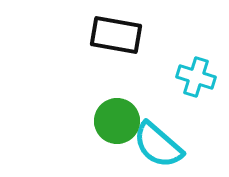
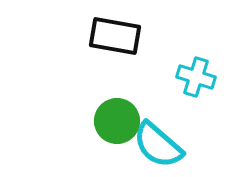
black rectangle: moved 1 px left, 1 px down
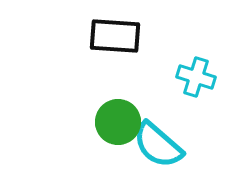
black rectangle: rotated 6 degrees counterclockwise
green circle: moved 1 px right, 1 px down
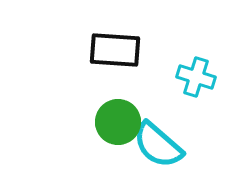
black rectangle: moved 14 px down
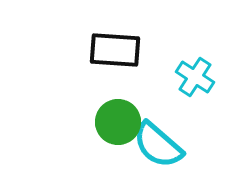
cyan cross: moved 1 px left; rotated 15 degrees clockwise
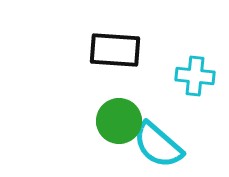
cyan cross: moved 1 px up; rotated 27 degrees counterclockwise
green circle: moved 1 px right, 1 px up
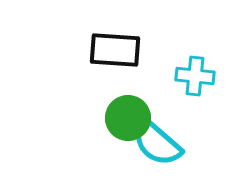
green circle: moved 9 px right, 3 px up
cyan semicircle: moved 1 px left, 2 px up
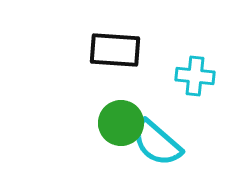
green circle: moved 7 px left, 5 px down
